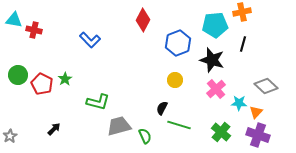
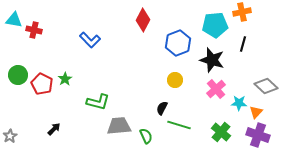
gray trapezoid: rotated 10 degrees clockwise
green semicircle: moved 1 px right
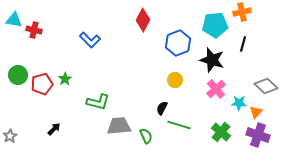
red pentagon: rotated 30 degrees clockwise
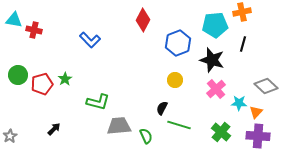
purple cross: moved 1 px down; rotated 15 degrees counterclockwise
